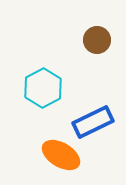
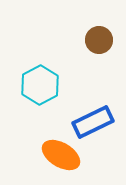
brown circle: moved 2 px right
cyan hexagon: moved 3 px left, 3 px up
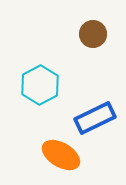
brown circle: moved 6 px left, 6 px up
blue rectangle: moved 2 px right, 4 px up
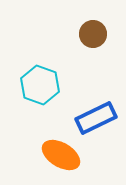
cyan hexagon: rotated 12 degrees counterclockwise
blue rectangle: moved 1 px right
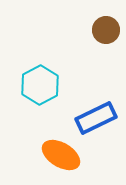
brown circle: moved 13 px right, 4 px up
cyan hexagon: rotated 12 degrees clockwise
